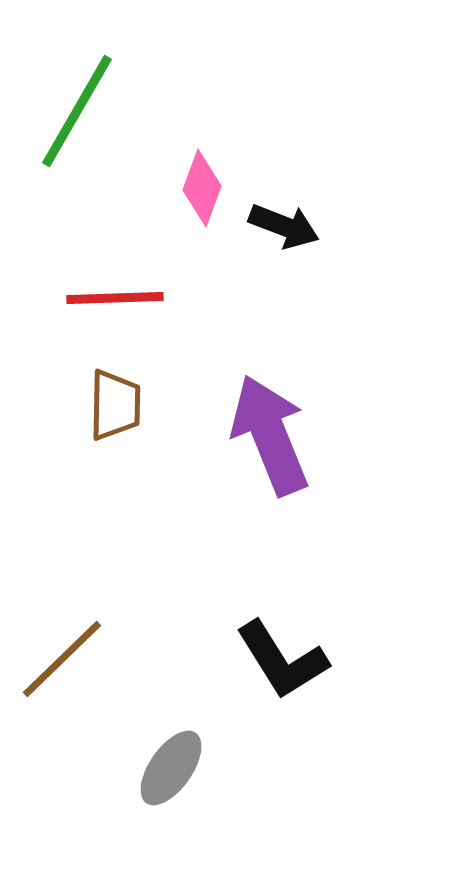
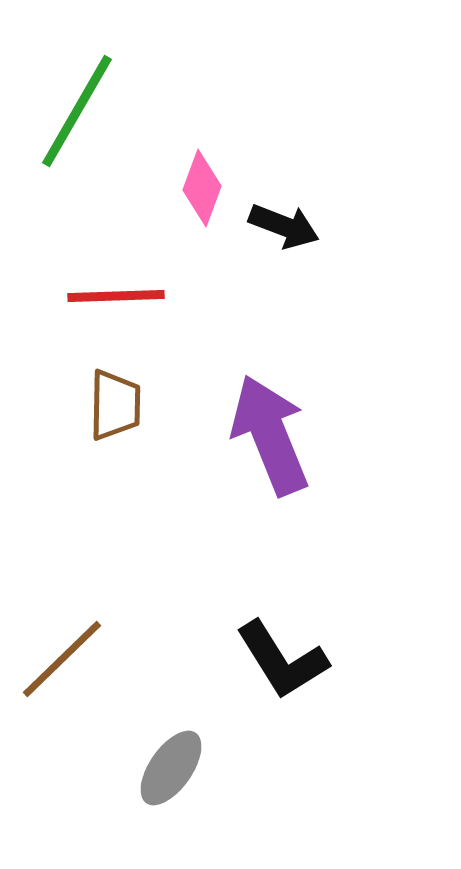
red line: moved 1 px right, 2 px up
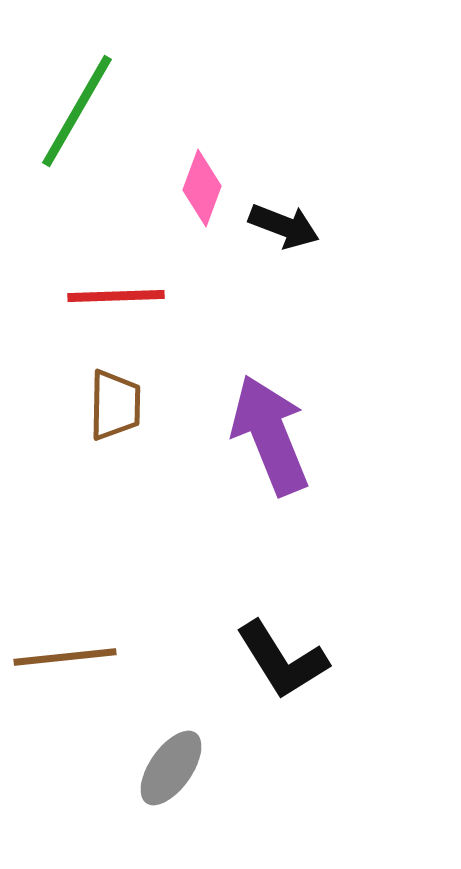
brown line: moved 3 px right, 2 px up; rotated 38 degrees clockwise
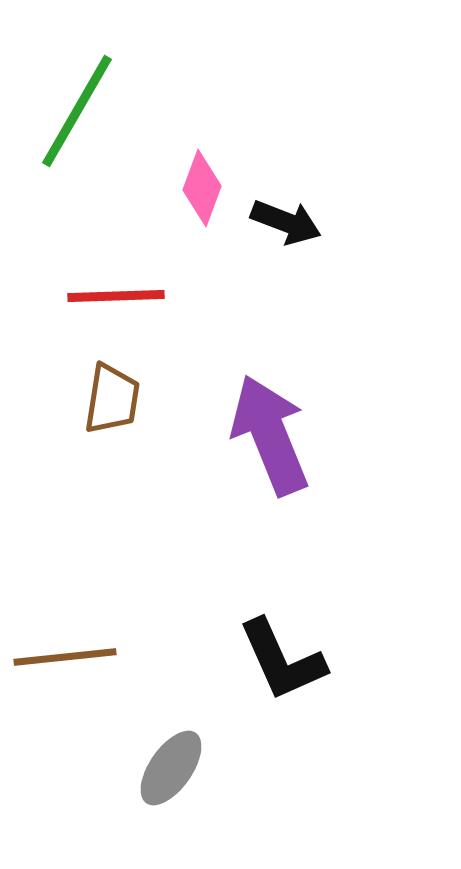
black arrow: moved 2 px right, 4 px up
brown trapezoid: moved 3 px left, 6 px up; rotated 8 degrees clockwise
black L-shape: rotated 8 degrees clockwise
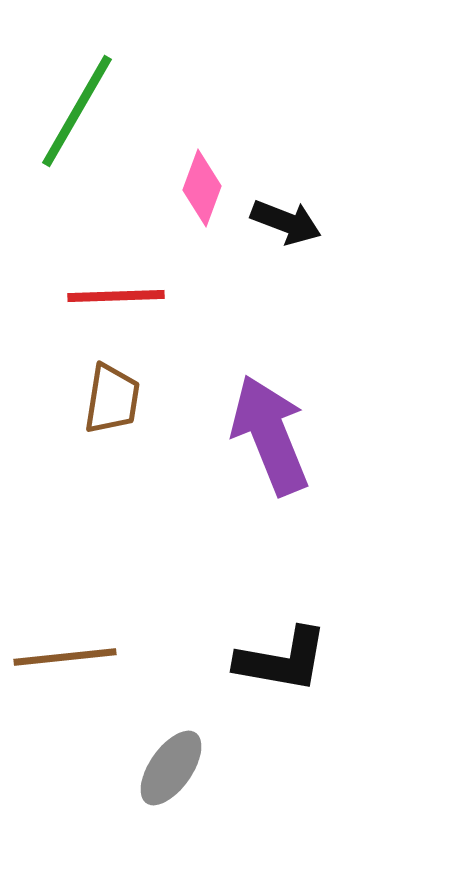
black L-shape: rotated 56 degrees counterclockwise
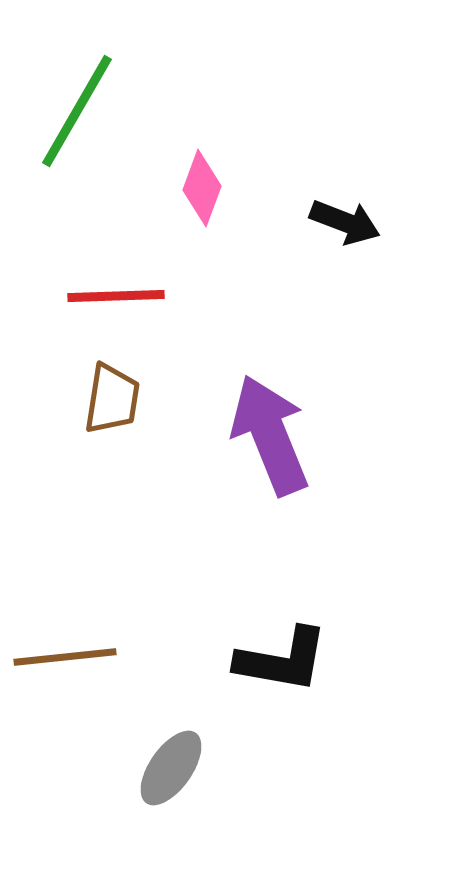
black arrow: moved 59 px right
